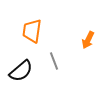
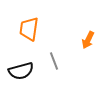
orange trapezoid: moved 3 px left, 2 px up
black semicircle: rotated 25 degrees clockwise
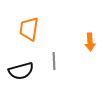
orange arrow: moved 2 px right, 2 px down; rotated 30 degrees counterclockwise
gray line: rotated 18 degrees clockwise
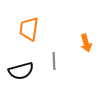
orange arrow: moved 4 px left, 1 px down; rotated 12 degrees counterclockwise
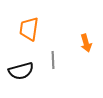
gray line: moved 1 px left, 1 px up
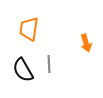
gray line: moved 4 px left, 4 px down
black semicircle: moved 2 px right, 1 px up; rotated 75 degrees clockwise
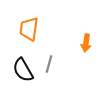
orange arrow: rotated 24 degrees clockwise
gray line: rotated 18 degrees clockwise
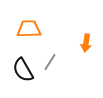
orange trapezoid: rotated 80 degrees clockwise
gray line: moved 1 px right, 2 px up; rotated 18 degrees clockwise
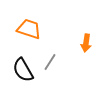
orange trapezoid: rotated 20 degrees clockwise
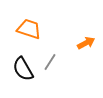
orange arrow: rotated 126 degrees counterclockwise
black semicircle: moved 1 px up
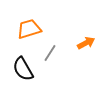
orange trapezoid: rotated 35 degrees counterclockwise
gray line: moved 9 px up
